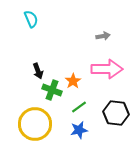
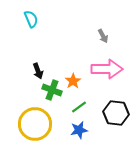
gray arrow: rotated 72 degrees clockwise
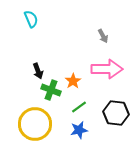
green cross: moved 1 px left
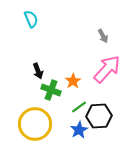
pink arrow: rotated 48 degrees counterclockwise
black hexagon: moved 17 px left, 3 px down; rotated 10 degrees counterclockwise
blue star: rotated 18 degrees counterclockwise
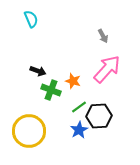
black arrow: rotated 49 degrees counterclockwise
orange star: rotated 21 degrees counterclockwise
yellow circle: moved 6 px left, 7 px down
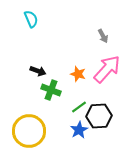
orange star: moved 5 px right, 7 px up
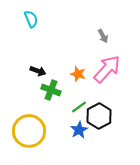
black hexagon: rotated 25 degrees counterclockwise
